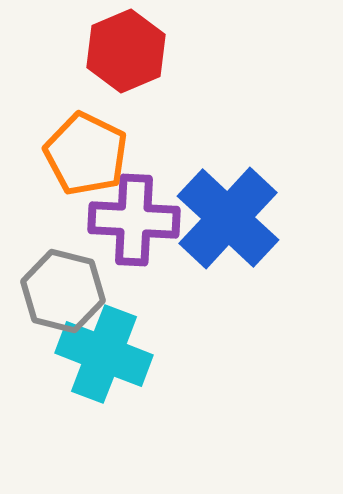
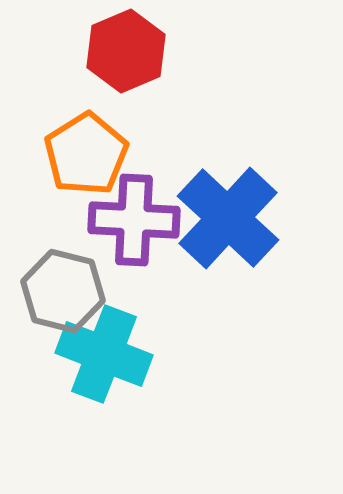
orange pentagon: rotated 14 degrees clockwise
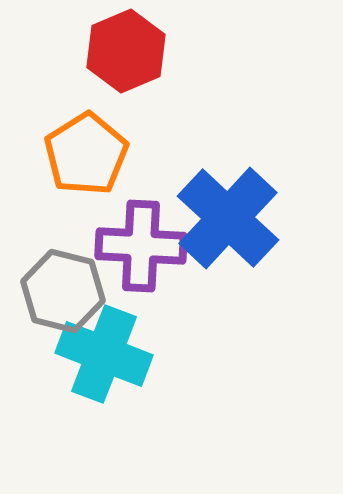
purple cross: moved 7 px right, 26 px down
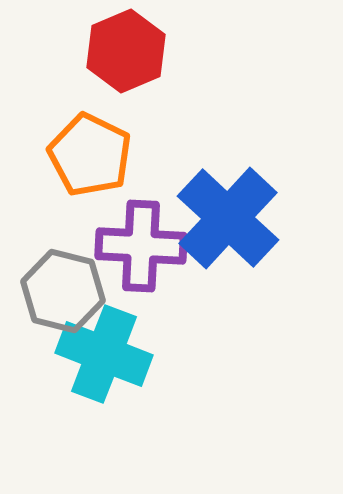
orange pentagon: moved 4 px right, 1 px down; rotated 14 degrees counterclockwise
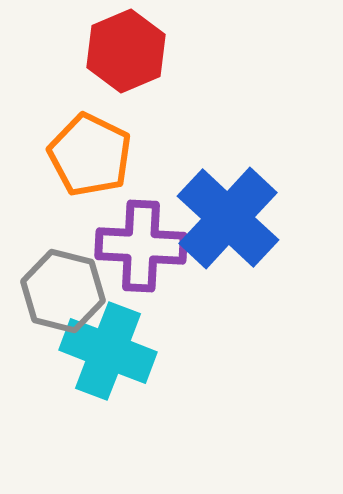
cyan cross: moved 4 px right, 3 px up
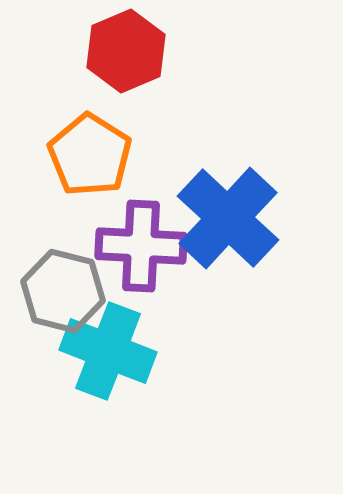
orange pentagon: rotated 6 degrees clockwise
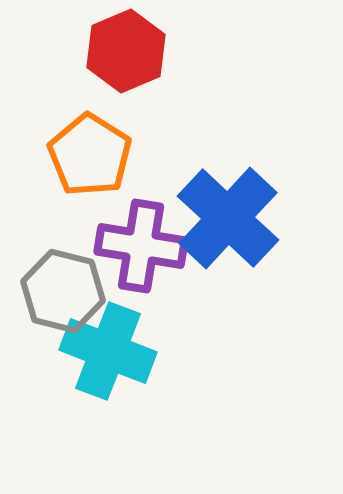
purple cross: rotated 6 degrees clockwise
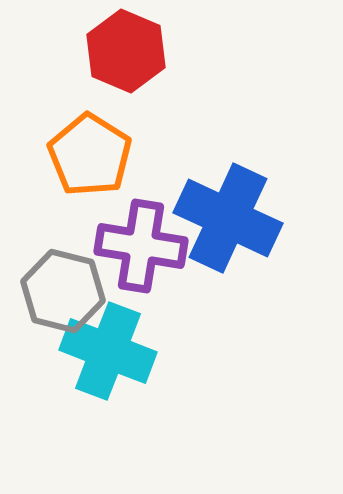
red hexagon: rotated 14 degrees counterclockwise
blue cross: rotated 18 degrees counterclockwise
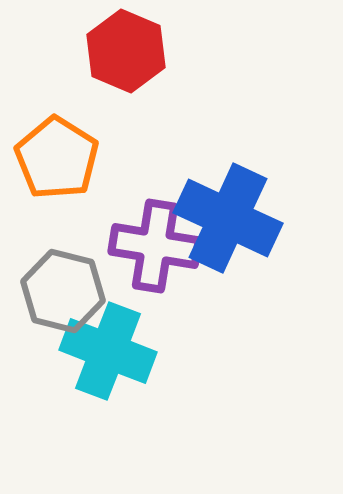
orange pentagon: moved 33 px left, 3 px down
purple cross: moved 14 px right
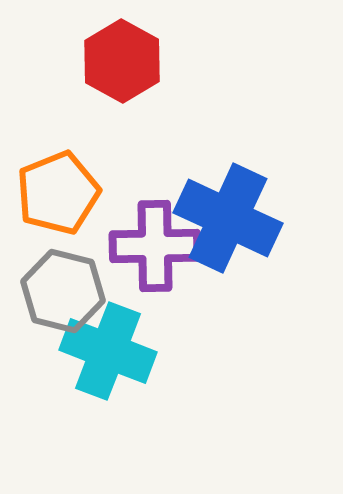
red hexagon: moved 4 px left, 10 px down; rotated 6 degrees clockwise
orange pentagon: moved 1 px right, 35 px down; rotated 18 degrees clockwise
purple cross: rotated 10 degrees counterclockwise
